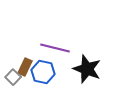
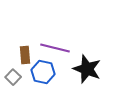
brown rectangle: moved 12 px up; rotated 30 degrees counterclockwise
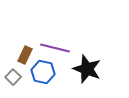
brown rectangle: rotated 30 degrees clockwise
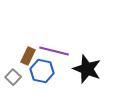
purple line: moved 1 px left, 3 px down
brown rectangle: moved 3 px right, 1 px down
blue hexagon: moved 1 px left, 1 px up
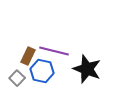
gray square: moved 4 px right, 1 px down
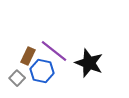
purple line: rotated 24 degrees clockwise
black star: moved 2 px right, 6 px up
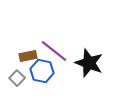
brown rectangle: rotated 54 degrees clockwise
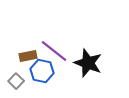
black star: moved 1 px left
gray square: moved 1 px left, 3 px down
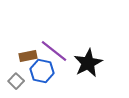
black star: rotated 24 degrees clockwise
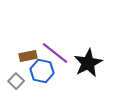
purple line: moved 1 px right, 2 px down
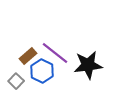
brown rectangle: rotated 30 degrees counterclockwise
black star: moved 2 px down; rotated 20 degrees clockwise
blue hexagon: rotated 15 degrees clockwise
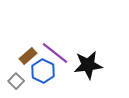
blue hexagon: moved 1 px right
